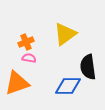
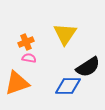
yellow triangle: rotated 20 degrees counterclockwise
black semicircle: rotated 115 degrees counterclockwise
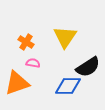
yellow triangle: moved 3 px down
orange cross: rotated 35 degrees counterclockwise
pink semicircle: moved 4 px right, 5 px down
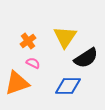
orange cross: moved 2 px right, 1 px up; rotated 21 degrees clockwise
pink semicircle: rotated 16 degrees clockwise
black semicircle: moved 2 px left, 9 px up
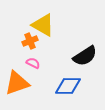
yellow triangle: moved 22 px left, 12 px up; rotated 35 degrees counterclockwise
orange cross: moved 2 px right; rotated 14 degrees clockwise
black semicircle: moved 1 px left, 2 px up
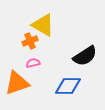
pink semicircle: rotated 40 degrees counterclockwise
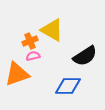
yellow triangle: moved 9 px right, 5 px down
pink semicircle: moved 7 px up
orange triangle: moved 9 px up
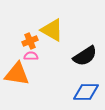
pink semicircle: moved 2 px left; rotated 16 degrees clockwise
orange triangle: rotated 28 degrees clockwise
blue diamond: moved 18 px right, 6 px down
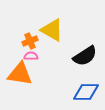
orange triangle: moved 3 px right
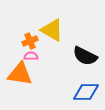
black semicircle: rotated 60 degrees clockwise
